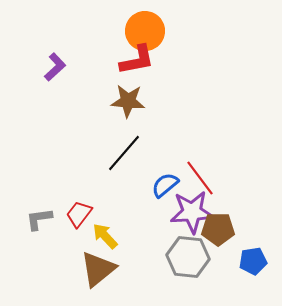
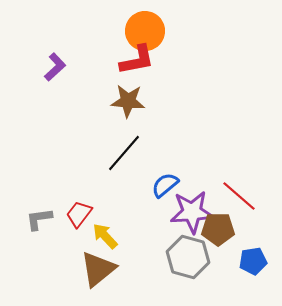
red line: moved 39 px right, 18 px down; rotated 12 degrees counterclockwise
gray hexagon: rotated 9 degrees clockwise
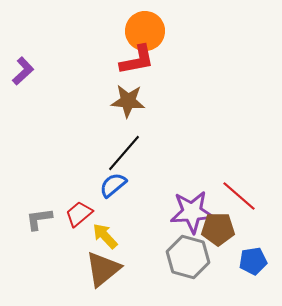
purple L-shape: moved 32 px left, 4 px down
blue semicircle: moved 52 px left
red trapezoid: rotated 12 degrees clockwise
brown triangle: moved 5 px right
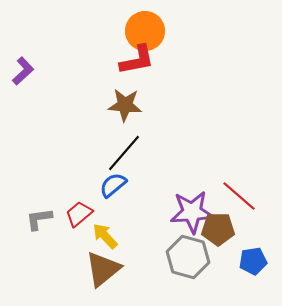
brown star: moved 3 px left, 4 px down
